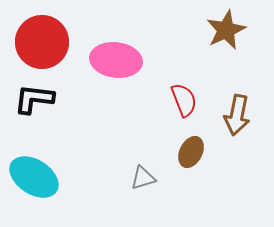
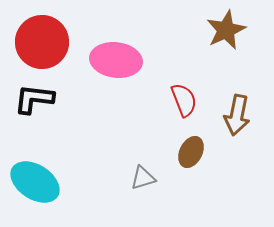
cyan ellipse: moved 1 px right, 5 px down
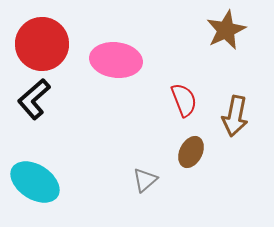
red circle: moved 2 px down
black L-shape: rotated 48 degrees counterclockwise
brown arrow: moved 2 px left, 1 px down
gray triangle: moved 2 px right, 2 px down; rotated 24 degrees counterclockwise
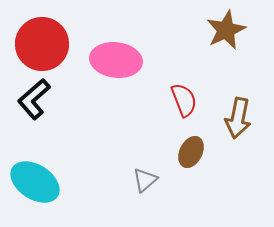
brown arrow: moved 3 px right, 2 px down
